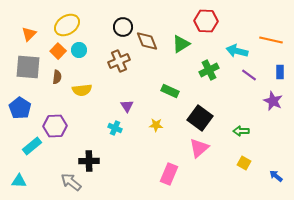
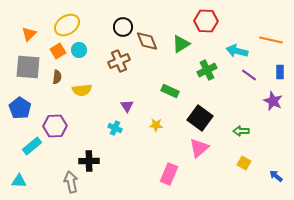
orange square: rotated 14 degrees clockwise
green cross: moved 2 px left
gray arrow: rotated 40 degrees clockwise
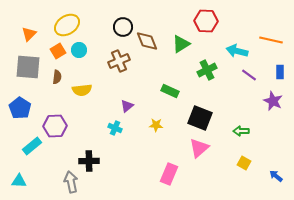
purple triangle: rotated 24 degrees clockwise
black square: rotated 15 degrees counterclockwise
